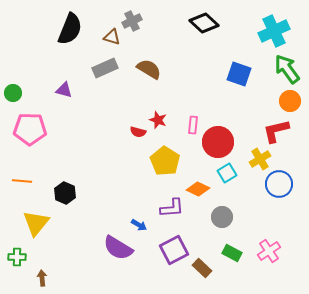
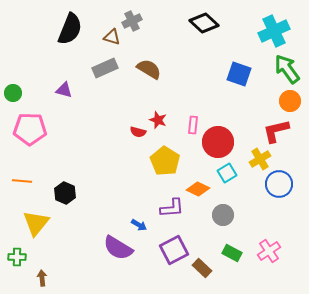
gray circle: moved 1 px right, 2 px up
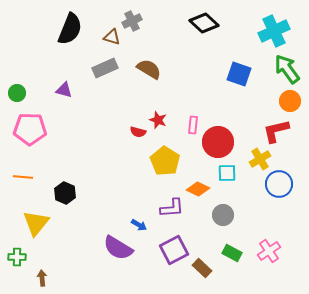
green circle: moved 4 px right
cyan square: rotated 30 degrees clockwise
orange line: moved 1 px right, 4 px up
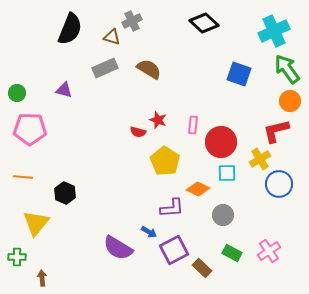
red circle: moved 3 px right
blue arrow: moved 10 px right, 7 px down
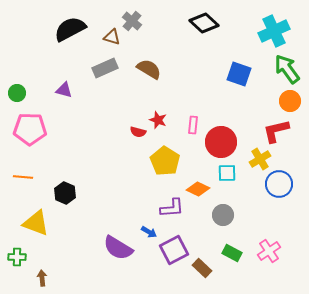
gray cross: rotated 24 degrees counterclockwise
black semicircle: rotated 140 degrees counterclockwise
yellow triangle: rotated 48 degrees counterclockwise
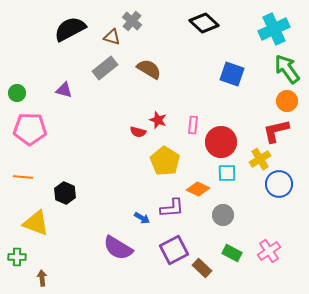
cyan cross: moved 2 px up
gray rectangle: rotated 15 degrees counterclockwise
blue square: moved 7 px left
orange circle: moved 3 px left
blue arrow: moved 7 px left, 14 px up
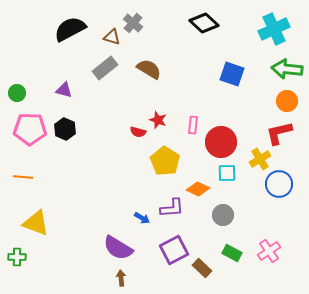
gray cross: moved 1 px right, 2 px down
green arrow: rotated 48 degrees counterclockwise
red L-shape: moved 3 px right, 2 px down
black hexagon: moved 64 px up
brown arrow: moved 79 px right
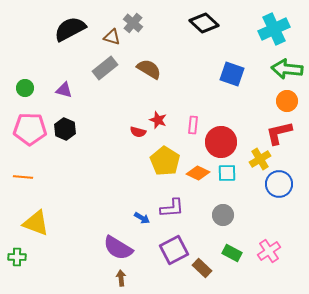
green circle: moved 8 px right, 5 px up
orange diamond: moved 16 px up
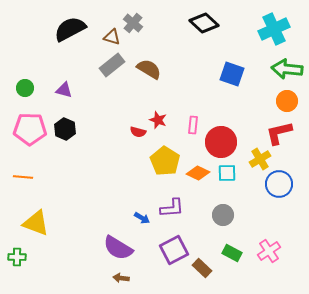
gray rectangle: moved 7 px right, 3 px up
brown arrow: rotated 77 degrees counterclockwise
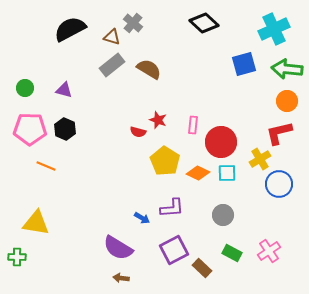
blue square: moved 12 px right, 10 px up; rotated 35 degrees counterclockwise
orange line: moved 23 px right, 11 px up; rotated 18 degrees clockwise
yellow triangle: rotated 12 degrees counterclockwise
